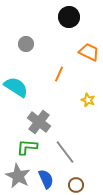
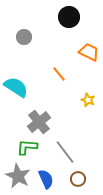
gray circle: moved 2 px left, 7 px up
orange line: rotated 63 degrees counterclockwise
gray cross: rotated 15 degrees clockwise
brown circle: moved 2 px right, 6 px up
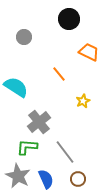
black circle: moved 2 px down
yellow star: moved 5 px left, 1 px down; rotated 24 degrees clockwise
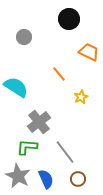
yellow star: moved 2 px left, 4 px up
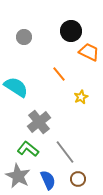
black circle: moved 2 px right, 12 px down
green L-shape: moved 1 px right, 2 px down; rotated 35 degrees clockwise
blue semicircle: moved 2 px right, 1 px down
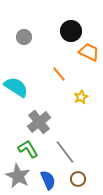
green L-shape: rotated 20 degrees clockwise
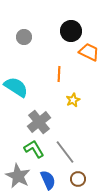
orange line: rotated 42 degrees clockwise
yellow star: moved 8 px left, 3 px down
green L-shape: moved 6 px right
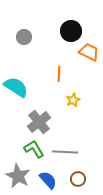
gray line: rotated 50 degrees counterclockwise
blue semicircle: rotated 18 degrees counterclockwise
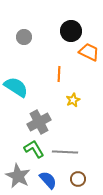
gray cross: rotated 10 degrees clockwise
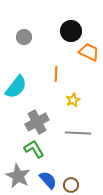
orange line: moved 3 px left
cyan semicircle: rotated 95 degrees clockwise
gray cross: moved 2 px left
gray line: moved 13 px right, 19 px up
brown circle: moved 7 px left, 6 px down
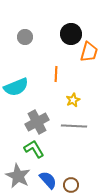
black circle: moved 3 px down
gray circle: moved 1 px right
orange trapezoid: rotated 80 degrees clockwise
cyan semicircle: rotated 30 degrees clockwise
gray line: moved 4 px left, 7 px up
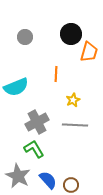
gray line: moved 1 px right, 1 px up
